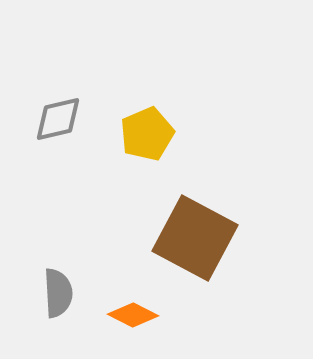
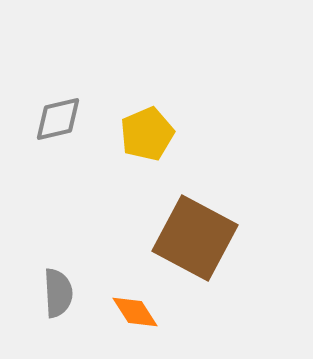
orange diamond: moved 2 px right, 3 px up; rotated 30 degrees clockwise
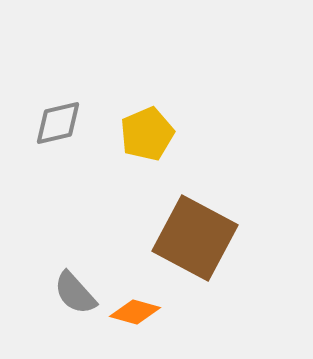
gray diamond: moved 4 px down
gray semicircle: moved 17 px right; rotated 141 degrees clockwise
orange diamond: rotated 42 degrees counterclockwise
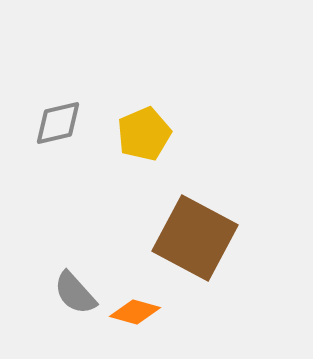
yellow pentagon: moved 3 px left
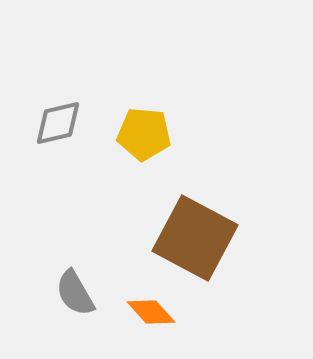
yellow pentagon: rotated 28 degrees clockwise
gray semicircle: rotated 12 degrees clockwise
orange diamond: moved 16 px right; rotated 33 degrees clockwise
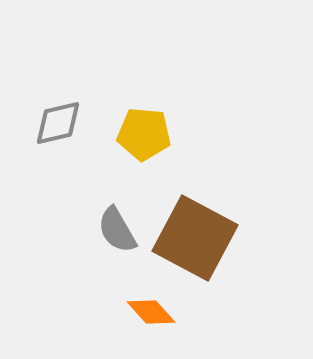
gray semicircle: moved 42 px right, 63 px up
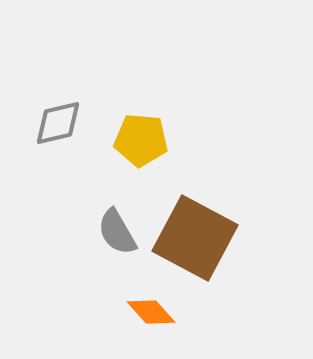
yellow pentagon: moved 3 px left, 6 px down
gray semicircle: moved 2 px down
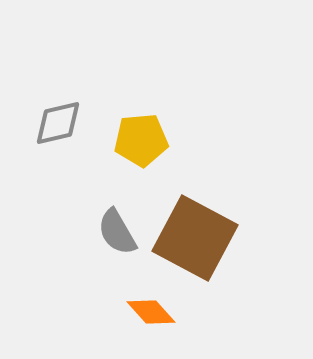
yellow pentagon: rotated 10 degrees counterclockwise
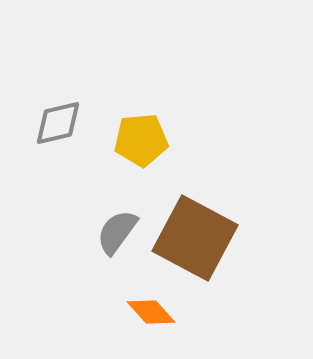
gray semicircle: rotated 66 degrees clockwise
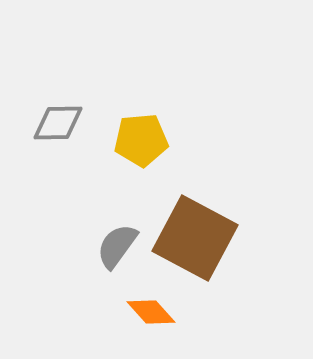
gray diamond: rotated 12 degrees clockwise
gray semicircle: moved 14 px down
